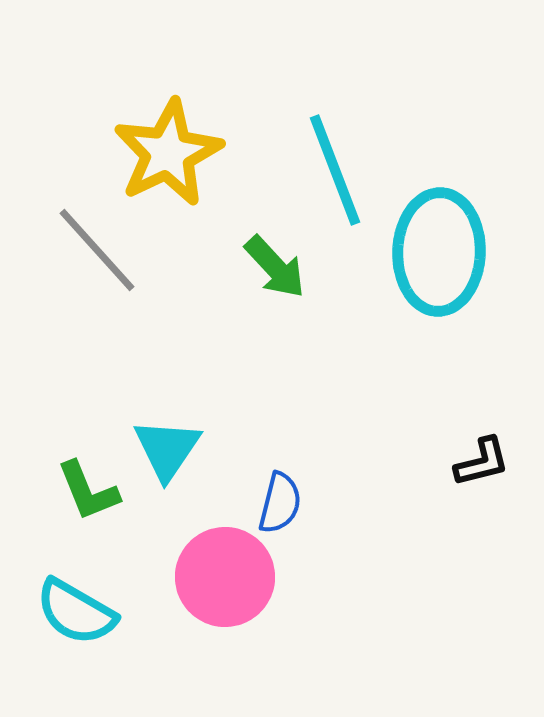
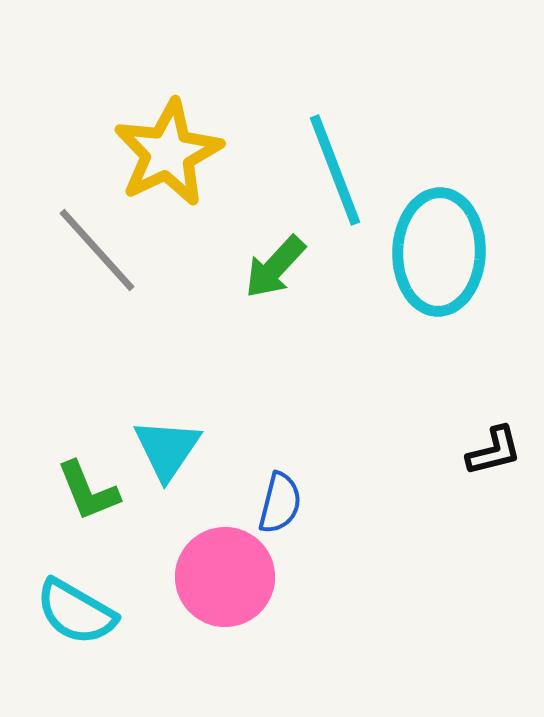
green arrow: rotated 86 degrees clockwise
black L-shape: moved 12 px right, 11 px up
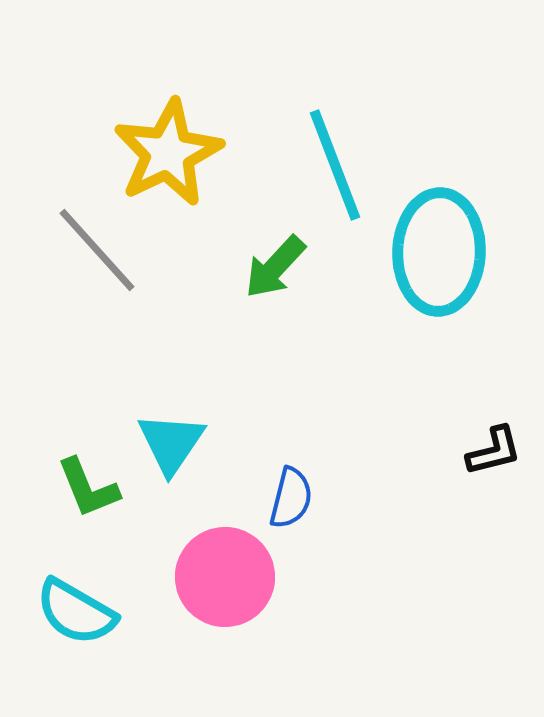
cyan line: moved 5 px up
cyan triangle: moved 4 px right, 6 px up
green L-shape: moved 3 px up
blue semicircle: moved 11 px right, 5 px up
